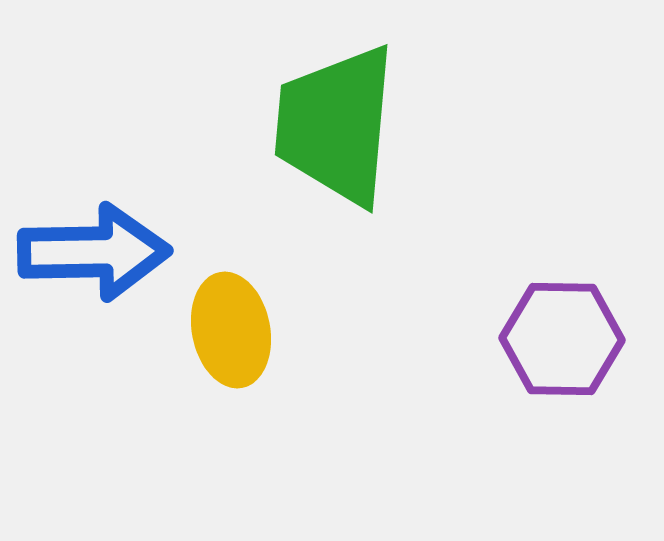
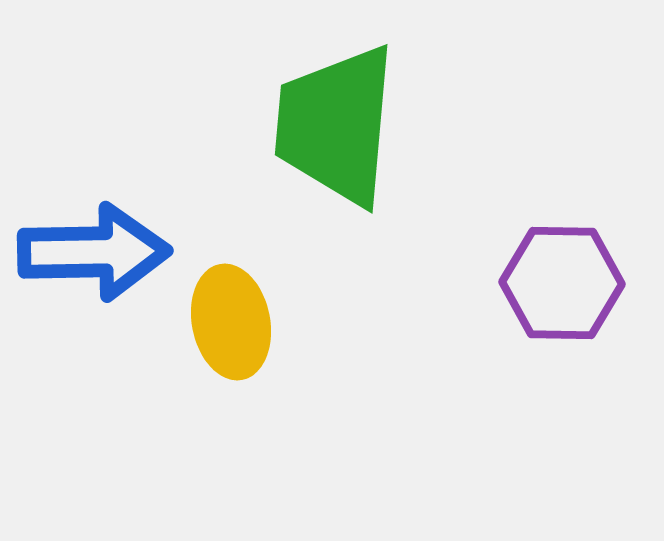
yellow ellipse: moved 8 px up
purple hexagon: moved 56 px up
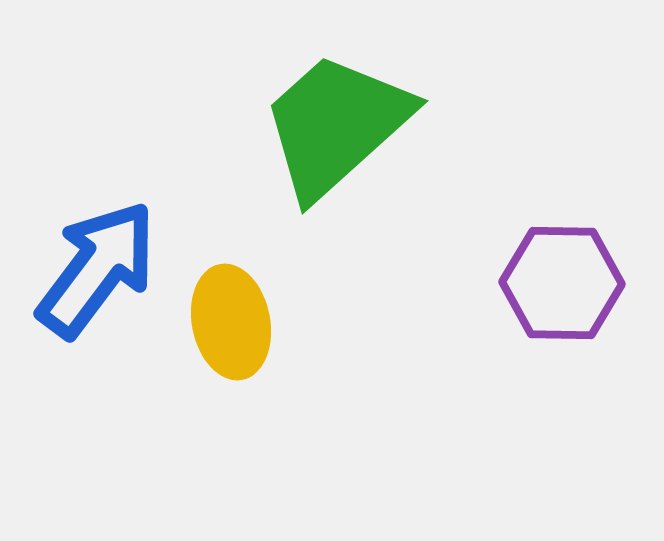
green trapezoid: rotated 43 degrees clockwise
blue arrow: moved 3 px right, 17 px down; rotated 52 degrees counterclockwise
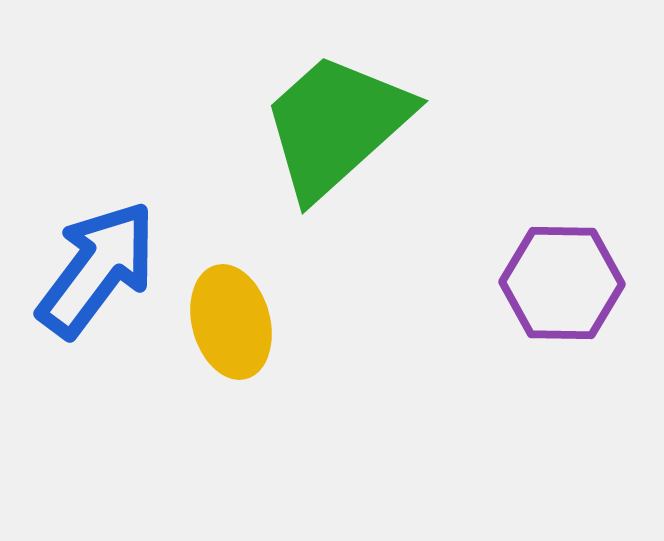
yellow ellipse: rotated 4 degrees counterclockwise
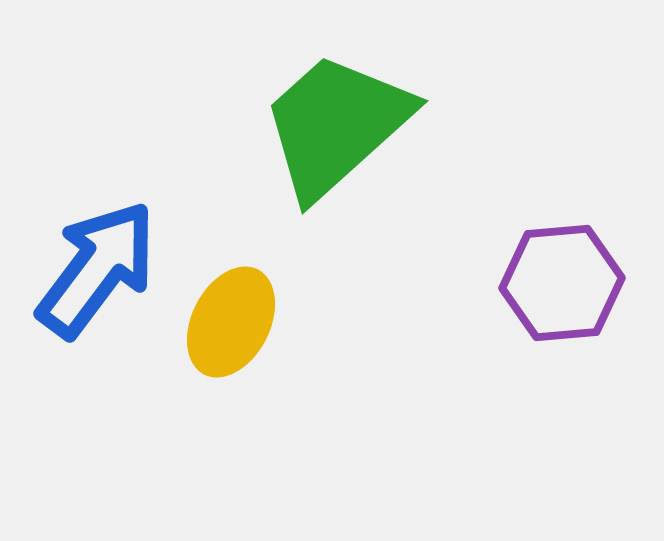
purple hexagon: rotated 6 degrees counterclockwise
yellow ellipse: rotated 42 degrees clockwise
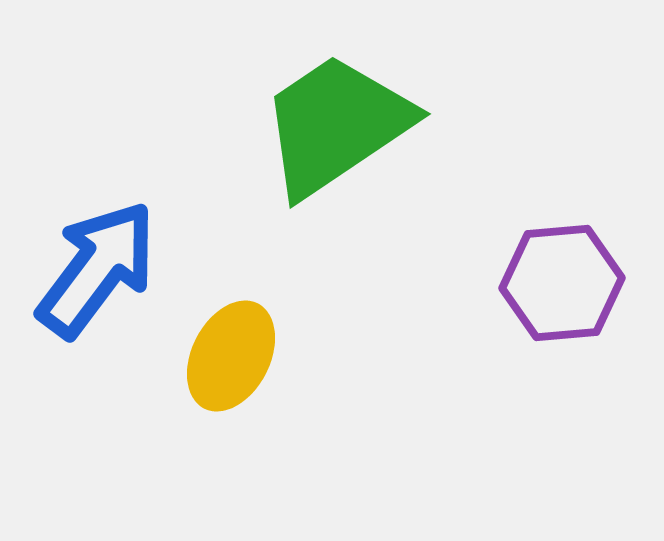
green trapezoid: rotated 8 degrees clockwise
yellow ellipse: moved 34 px down
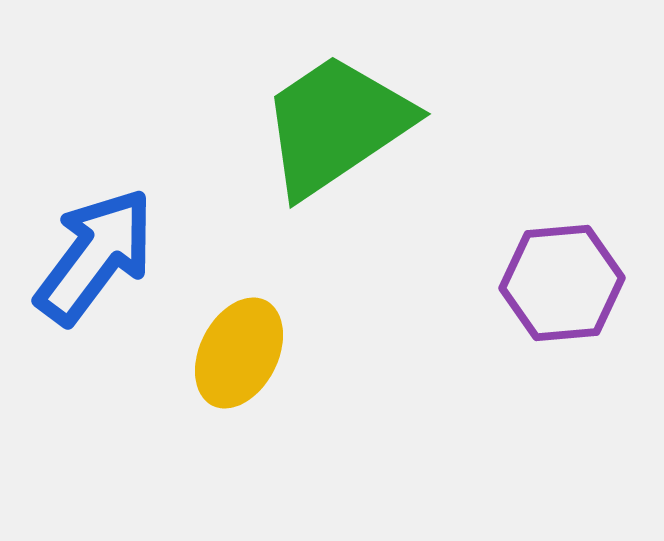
blue arrow: moved 2 px left, 13 px up
yellow ellipse: moved 8 px right, 3 px up
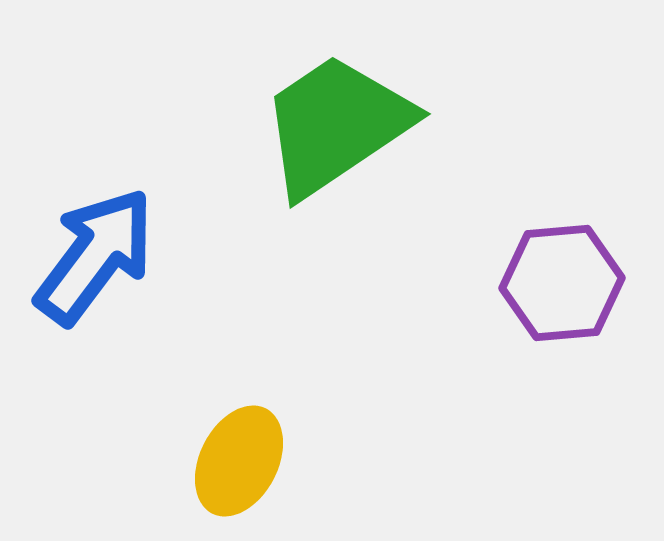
yellow ellipse: moved 108 px down
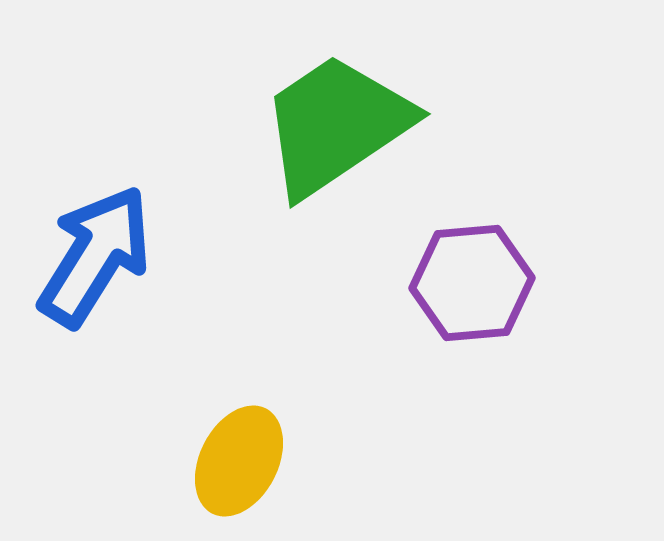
blue arrow: rotated 5 degrees counterclockwise
purple hexagon: moved 90 px left
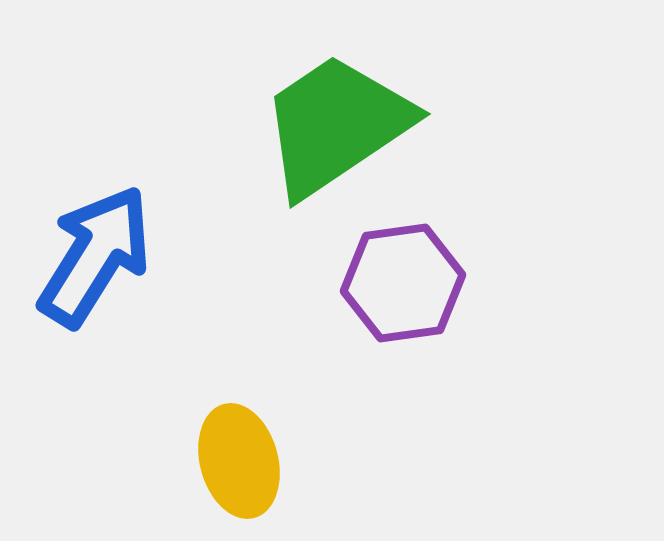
purple hexagon: moved 69 px left; rotated 3 degrees counterclockwise
yellow ellipse: rotated 42 degrees counterclockwise
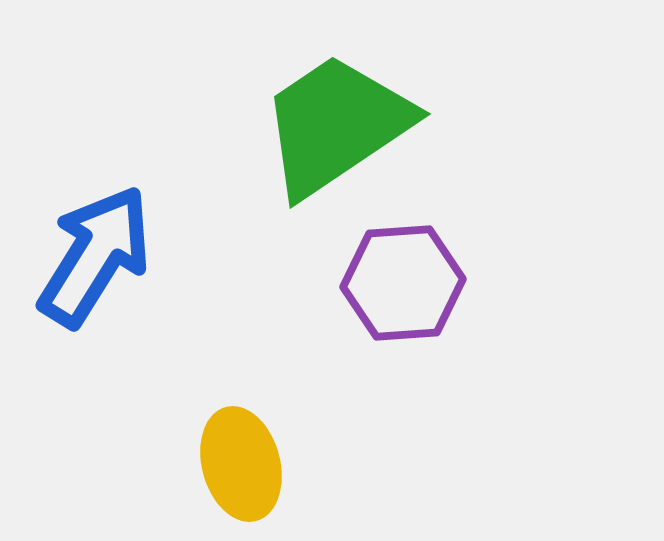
purple hexagon: rotated 4 degrees clockwise
yellow ellipse: moved 2 px right, 3 px down
